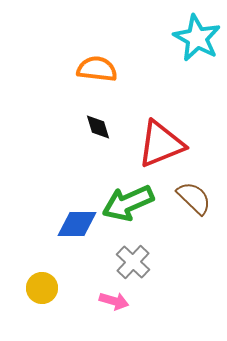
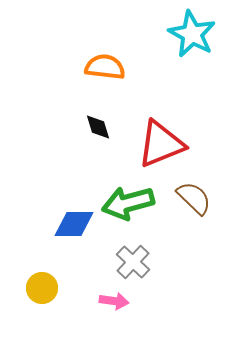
cyan star: moved 5 px left, 4 px up
orange semicircle: moved 8 px right, 2 px up
green arrow: rotated 9 degrees clockwise
blue diamond: moved 3 px left
pink arrow: rotated 8 degrees counterclockwise
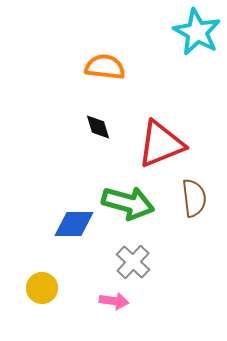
cyan star: moved 5 px right, 2 px up
brown semicircle: rotated 39 degrees clockwise
green arrow: rotated 150 degrees counterclockwise
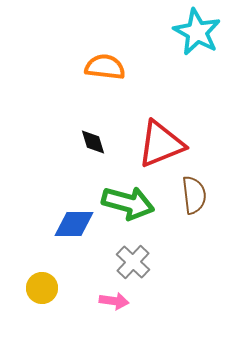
black diamond: moved 5 px left, 15 px down
brown semicircle: moved 3 px up
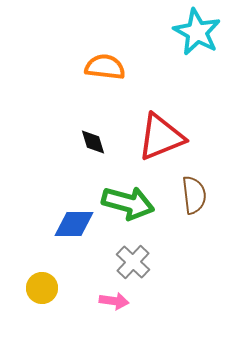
red triangle: moved 7 px up
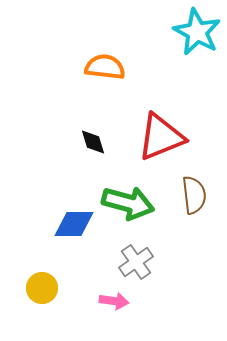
gray cross: moved 3 px right; rotated 12 degrees clockwise
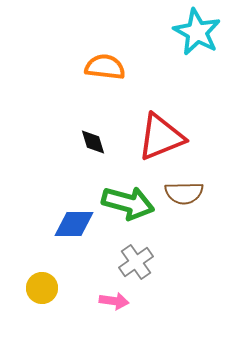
brown semicircle: moved 10 px left, 2 px up; rotated 96 degrees clockwise
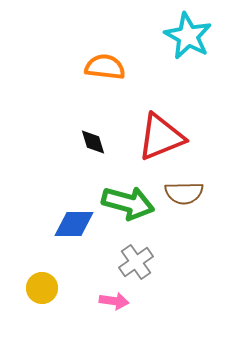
cyan star: moved 9 px left, 4 px down
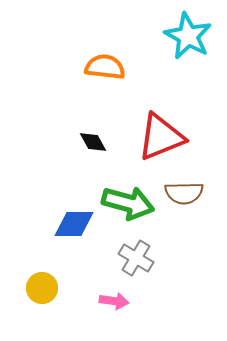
black diamond: rotated 12 degrees counterclockwise
gray cross: moved 4 px up; rotated 24 degrees counterclockwise
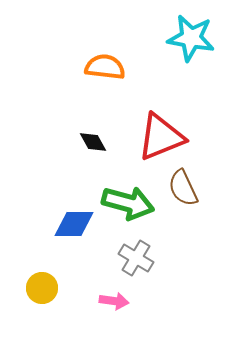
cyan star: moved 3 px right, 2 px down; rotated 18 degrees counterclockwise
brown semicircle: moved 1 px left, 5 px up; rotated 66 degrees clockwise
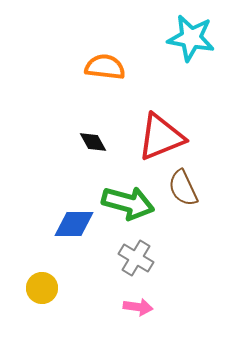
pink arrow: moved 24 px right, 6 px down
